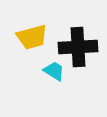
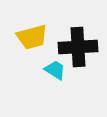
cyan trapezoid: moved 1 px right, 1 px up
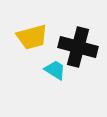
black cross: rotated 18 degrees clockwise
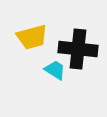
black cross: moved 2 px down; rotated 9 degrees counterclockwise
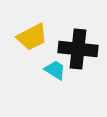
yellow trapezoid: rotated 12 degrees counterclockwise
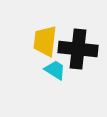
yellow trapezoid: moved 13 px right, 4 px down; rotated 124 degrees clockwise
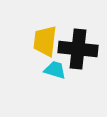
cyan trapezoid: rotated 15 degrees counterclockwise
